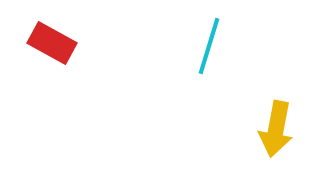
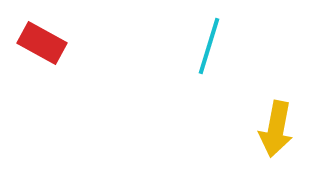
red rectangle: moved 10 px left
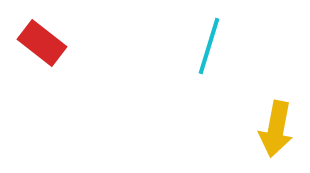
red rectangle: rotated 9 degrees clockwise
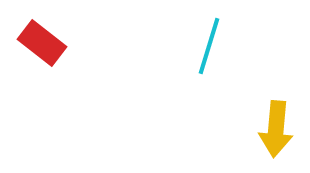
yellow arrow: rotated 6 degrees counterclockwise
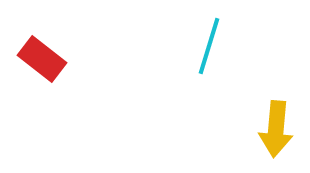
red rectangle: moved 16 px down
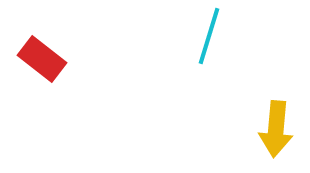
cyan line: moved 10 px up
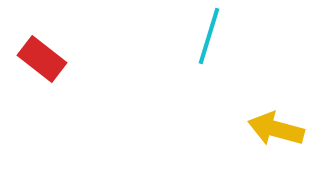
yellow arrow: rotated 100 degrees clockwise
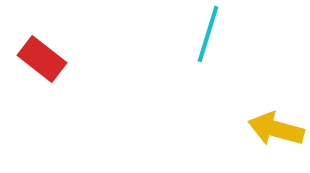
cyan line: moved 1 px left, 2 px up
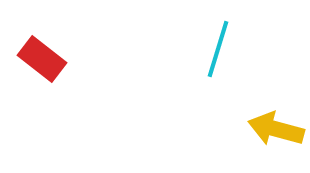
cyan line: moved 10 px right, 15 px down
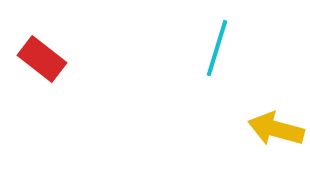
cyan line: moved 1 px left, 1 px up
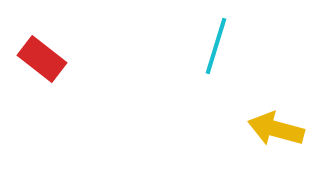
cyan line: moved 1 px left, 2 px up
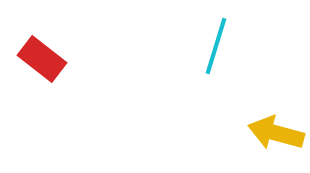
yellow arrow: moved 4 px down
